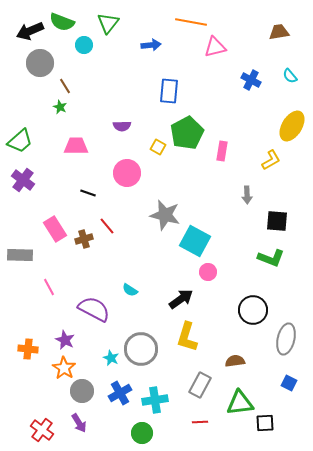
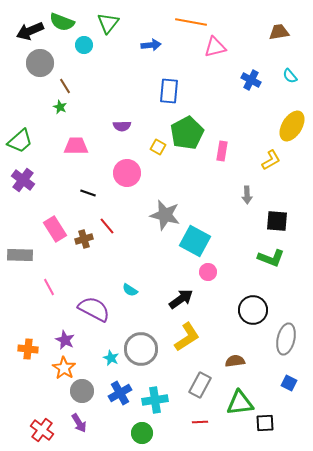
yellow L-shape at (187, 337): rotated 140 degrees counterclockwise
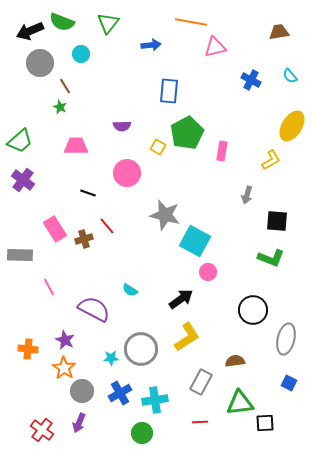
cyan circle at (84, 45): moved 3 px left, 9 px down
gray arrow at (247, 195): rotated 18 degrees clockwise
cyan star at (111, 358): rotated 28 degrees counterclockwise
gray rectangle at (200, 385): moved 1 px right, 3 px up
purple arrow at (79, 423): rotated 54 degrees clockwise
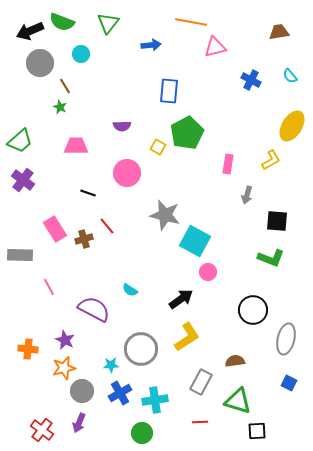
pink rectangle at (222, 151): moved 6 px right, 13 px down
cyan star at (111, 358): moved 7 px down
orange star at (64, 368): rotated 25 degrees clockwise
green triangle at (240, 403): moved 2 px left, 2 px up; rotated 24 degrees clockwise
black square at (265, 423): moved 8 px left, 8 px down
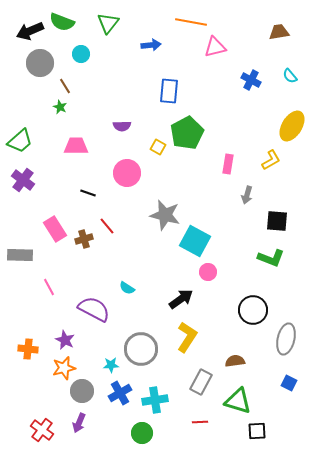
cyan semicircle at (130, 290): moved 3 px left, 2 px up
yellow L-shape at (187, 337): rotated 24 degrees counterclockwise
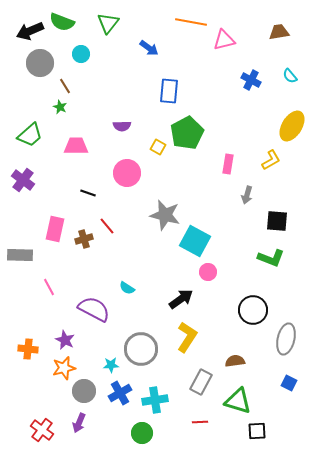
blue arrow at (151, 45): moved 2 px left, 3 px down; rotated 42 degrees clockwise
pink triangle at (215, 47): moved 9 px right, 7 px up
green trapezoid at (20, 141): moved 10 px right, 6 px up
pink rectangle at (55, 229): rotated 45 degrees clockwise
gray circle at (82, 391): moved 2 px right
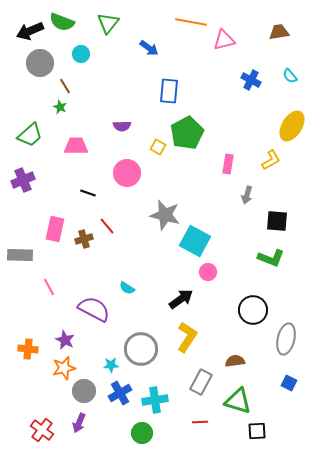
purple cross at (23, 180): rotated 30 degrees clockwise
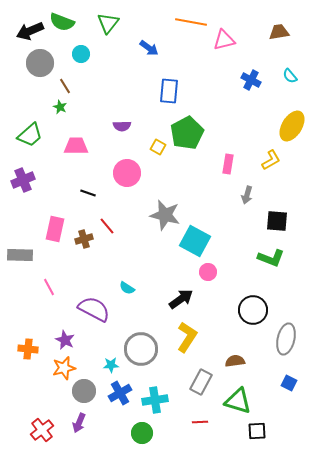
red cross at (42, 430): rotated 15 degrees clockwise
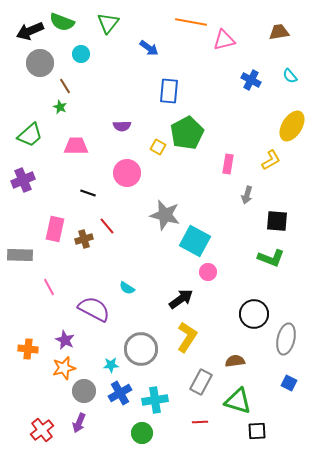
black circle at (253, 310): moved 1 px right, 4 px down
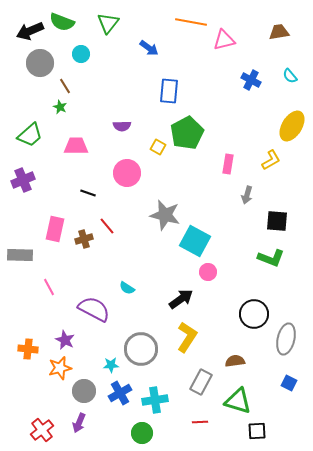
orange star at (64, 368): moved 4 px left
